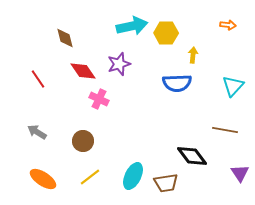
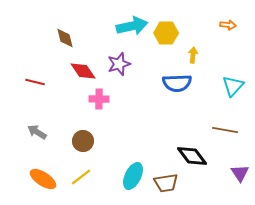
red line: moved 3 px left, 3 px down; rotated 42 degrees counterclockwise
pink cross: rotated 24 degrees counterclockwise
yellow line: moved 9 px left
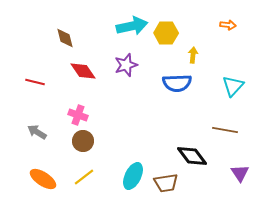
purple star: moved 7 px right, 1 px down
pink cross: moved 21 px left, 16 px down; rotated 18 degrees clockwise
yellow line: moved 3 px right
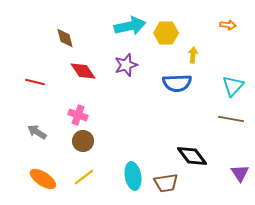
cyan arrow: moved 2 px left
brown line: moved 6 px right, 11 px up
cyan ellipse: rotated 36 degrees counterclockwise
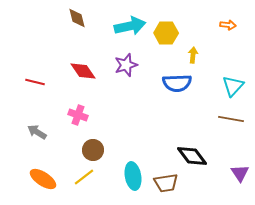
brown diamond: moved 12 px right, 20 px up
brown circle: moved 10 px right, 9 px down
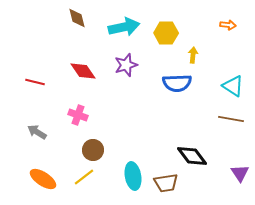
cyan arrow: moved 6 px left, 1 px down
cyan triangle: rotated 40 degrees counterclockwise
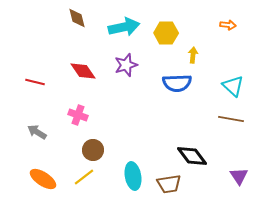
cyan triangle: rotated 10 degrees clockwise
purple triangle: moved 1 px left, 3 px down
brown trapezoid: moved 3 px right, 1 px down
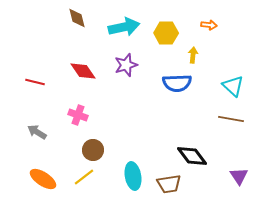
orange arrow: moved 19 px left
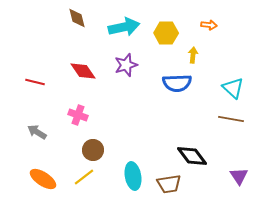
cyan triangle: moved 2 px down
